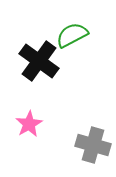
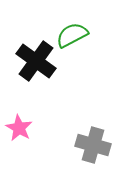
black cross: moved 3 px left
pink star: moved 10 px left, 4 px down; rotated 12 degrees counterclockwise
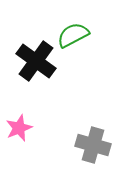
green semicircle: moved 1 px right
pink star: rotated 20 degrees clockwise
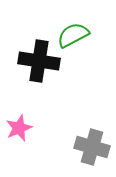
black cross: moved 3 px right; rotated 27 degrees counterclockwise
gray cross: moved 1 px left, 2 px down
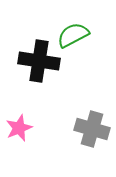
gray cross: moved 18 px up
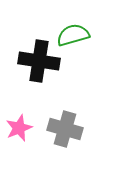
green semicircle: rotated 12 degrees clockwise
gray cross: moved 27 px left
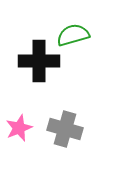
black cross: rotated 9 degrees counterclockwise
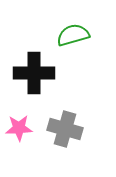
black cross: moved 5 px left, 12 px down
pink star: rotated 20 degrees clockwise
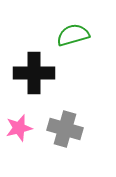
pink star: rotated 12 degrees counterclockwise
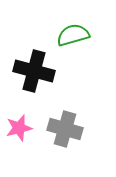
black cross: moved 2 px up; rotated 15 degrees clockwise
